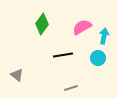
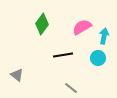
gray line: rotated 56 degrees clockwise
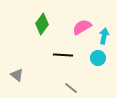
black line: rotated 12 degrees clockwise
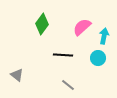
pink semicircle: rotated 12 degrees counterclockwise
gray line: moved 3 px left, 3 px up
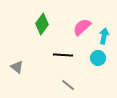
gray triangle: moved 8 px up
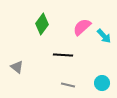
cyan arrow: rotated 126 degrees clockwise
cyan circle: moved 4 px right, 25 px down
gray line: rotated 24 degrees counterclockwise
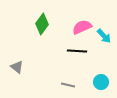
pink semicircle: rotated 18 degrees clockwise
black line: moved 14 px right, 4 px up
cyan circle: moved 1 px left, 1 px up
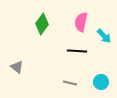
pink semicircle: moved 1 px left, 5 px up; rotated 54 degrees counterclockwise
gray line: moved 2 px right, 2 px up
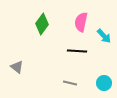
cyan circle: moved 3 px right, 1 px down
